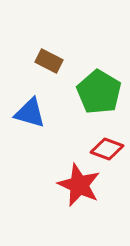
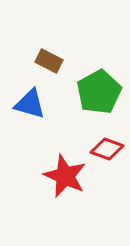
green pentagon: rotated 12 degrees clockwise
blue triangle: moved 9 px up
red star: moved 14 px left, 9 px up
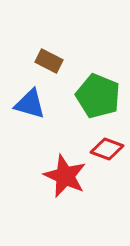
green pentagon: moved 1 px left, 4 px down; rotated 21 degrees counterclockwise
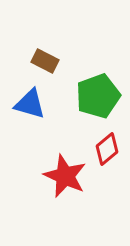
brown rectangle: moved 4 px left
green pentagon: rotated 30 degrees clockwise
red diamond: rotated 60 degrees counterclockwise
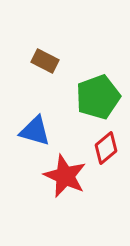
green pentagon: moved 1 px down
blue triangle: moved 5 px right, 27 px down
red diamond: moved 1 px left, 1 px up
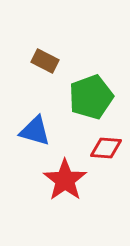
green pentagon: moved 7 px left
red diamond: rotated 44 degrees clockwise
red star: moved 4 px down; rotated 12 degrees clockwise
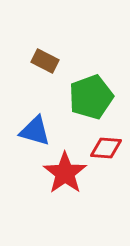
red star: moved 7 px up
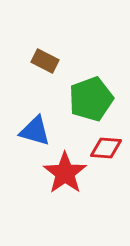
green pentagon: moved 2 px down
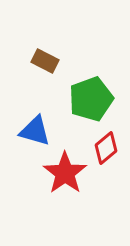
red diamond: rotated 44 degrees counterclockwise
